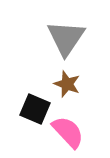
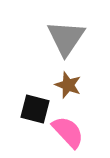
brown star: moved 1 px right, 1 px down
black square: rotated 8 degrees counterclockwise
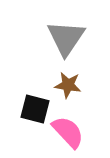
brown star: rotated 12 degrees counterclockwise
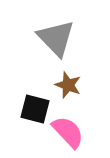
gray triangle: moved 10 px left; rotated 18 degrees counterclockwise
brown star: rotated 12 degrees clockwise
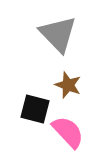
gray triangle: moved 2 px right, 4 px up
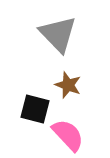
pink semicircle: moved 3 px down
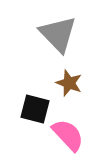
brown star: moved 1 px right, 2 px up
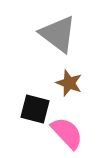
gray triangle: rotated 9 degrees counterclockwise
pink semicircle: moved 1 px left, 2 px up
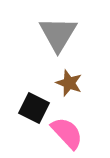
gray triangle: rotated 24 degrees clockwise
black square: moved 1 px left, 1 px up; rotated 12 degrees clockwise
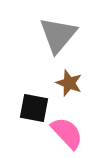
gray triangle: moved 1 px down; rotated 9 degrees clockwise
black square: rotated 16 degrees counterclockwise
